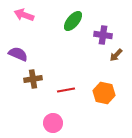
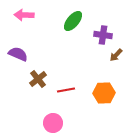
pink arrow: rotated 18 degrees counterclockwise
brown cross: moved 5 px right; rotated 30 degrees counterclockwise
orange hexagon: rotated 15 degrees counterclockwise
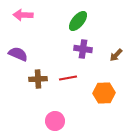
pink arrow: moved 1 px left
green ellipse: moved 5 px right
purple cross: moved 20 px left, 14 px down
brown cross: rotated 36 degrees clockwise
red line: moved 2 px right, 12 px up
pink circle: moved 2 px right, 2 px up
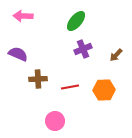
pink arrow: moved 1 px down
green ellipse: moved 2 px left
purple cross: rotated 30 degrees counterclockwise
red line: moved 2 px right, 9 px down
orange hexagon: moved 3 px up
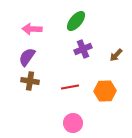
pink arrow: moved 9 px right, 13 px down
purple semicircle: moved 9 px right, 3 px down; rotated 78 degrees counterclockwise
brown cross: moved 8 px left, 2 px down; rotated 12 degrees clockwise
orange hexagon: moved 1 px right, 1 px down
pink circle: moved 18 px right, 2 px down
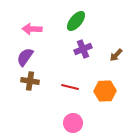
purple semicircle: moved 2 px left
red line: rotated 24 degrees clockwise
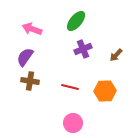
pink arrow: rotated 18 degrees clockwise
